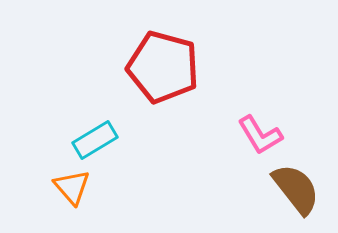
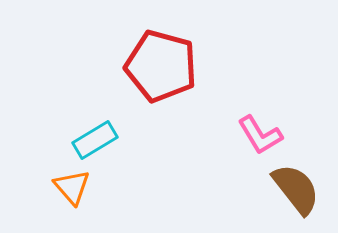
red pentagon: moved 2 px left, 1 px up
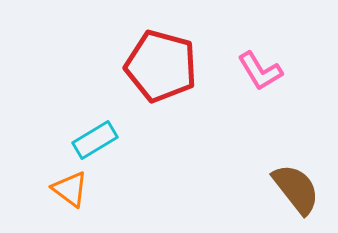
pink L-shape: moved 64 px up
orange triangle: moved 2 px left, 2 px down; rotated 12 degrees counterclockwise
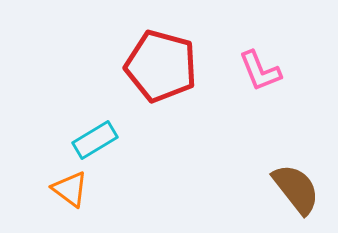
pink L-shape: rotated 9 degrees clockwise
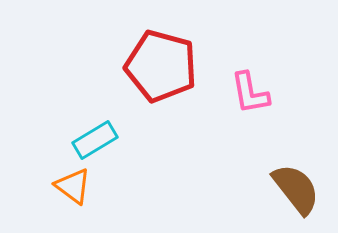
pink L-shape: moved 10 px left, 22 px down; rotated 12 degrees clockwise
orange triangle: moved 3 px right, 3 px up
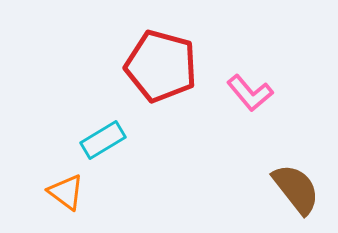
pink L-shape: rotated 30 degrees counterclockwise
cyan rectangle: moved 8 px right
orange triangle: moved 7 px left, 6 px down
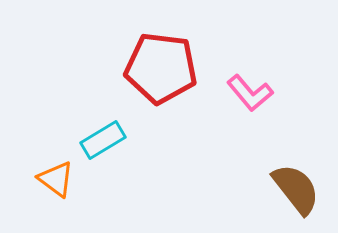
red pentagon: moved 2 px down; rotated 8 degrees counterclockwise
orange triangle: moved 10 px left, 13 px up
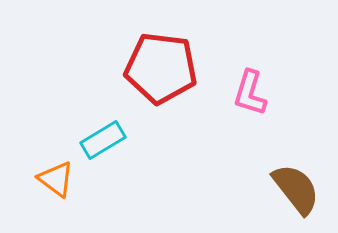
pink L-shape: rotated 57 degrees clockwise
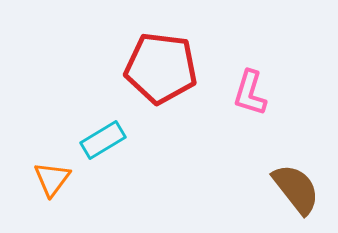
orange triangle: moved 4 px left; rotated 30 degrees clockwise
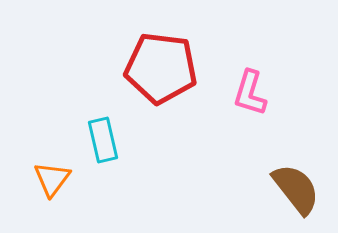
cyan rectangle: rotated 72 degrees counterclockwise
